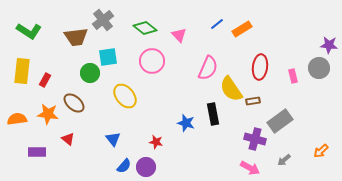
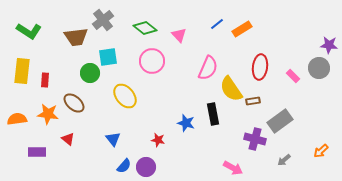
pink rectangle: rotated 32 degrees counterclockwise
red rectangle: rotated 24 degrees counterclockwise
red star: moved 2 px right, 2 px up
pink arrow: moved 17 px left
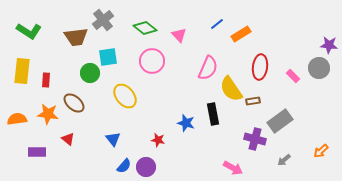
orange rectangle: moved 1 px left, 5 px down
red rectangle: moved 1 px right
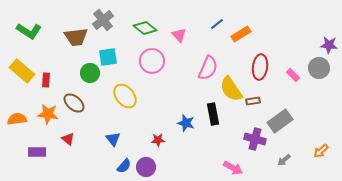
yellow rectangle: rotated 55 degrees counterclockwise
pink rectangle: moved 1 px up
red star: rotated 16 degrees counterclockwise
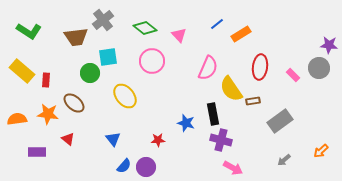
purple cross: moved 34 px left, 1 px down
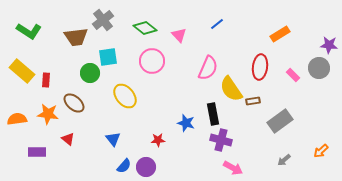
orange rectangle: moved 39 px right
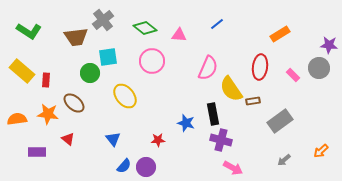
pink triangle: rotated 42 degrees counterclockwise
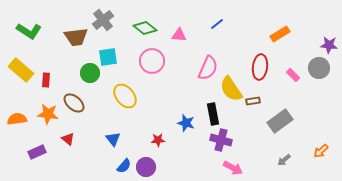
yellow rectangle: moved 1 px left, 1 px up
purple rectangle: rotated 24 degrees counterclockwise
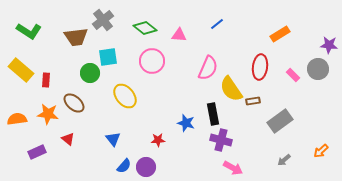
gray circle: moved 1 px left, 1 px down
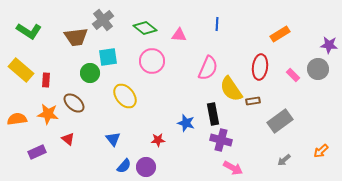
blue line: rotated 48 degrees counterclockwise
